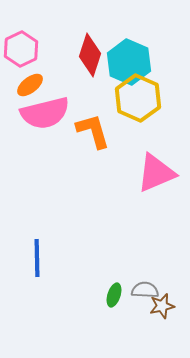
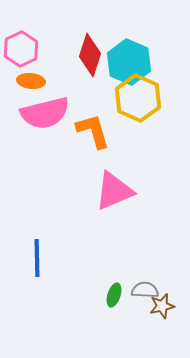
orange ellipse: moved 1 px right, 4 px up; rotated 44 degrees clockwise
pink triangle: moved 42 px left, 18 px down
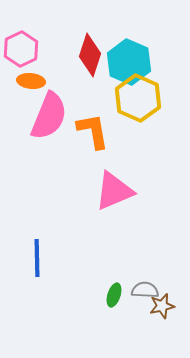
pink semicircle: moved 4 px right, 3 px down; rotated 54 degrees counterclockwise
orange L-shape: rotated 6 degrees clockwise
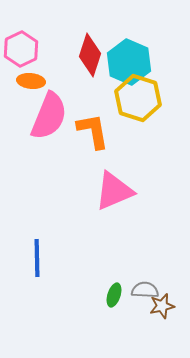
yellow hexagon: rotated 6 degrees counterclockwise
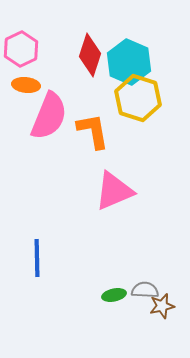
orange ellipse: moved 5 px left, 4 px down
green ellipse: rotated 60 degrees clockwise
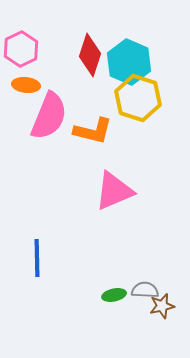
orange L-shape: rotated 114 degrees clockwise
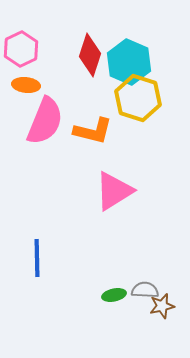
pink semicircle: moved 4 px left, 5 px down
pink triangle: rotated 9 degrees counterclockwise
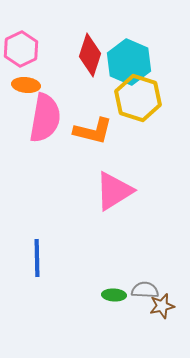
pink semicircle: moved 3 px up; rotated 12 degrees counterclockwise
green ellipse: rotated 15 degrees clockwise
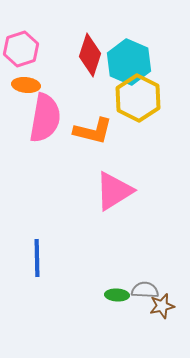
pink hexagon: rotated 8 degrees clockwise
yellow hexagon: rotated 9 degrees clockwise
green ellipse: moved 3 px right
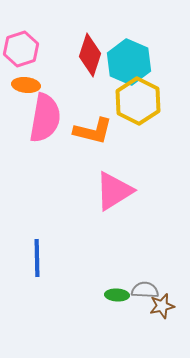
yellow hexagon: moved 3 px down
